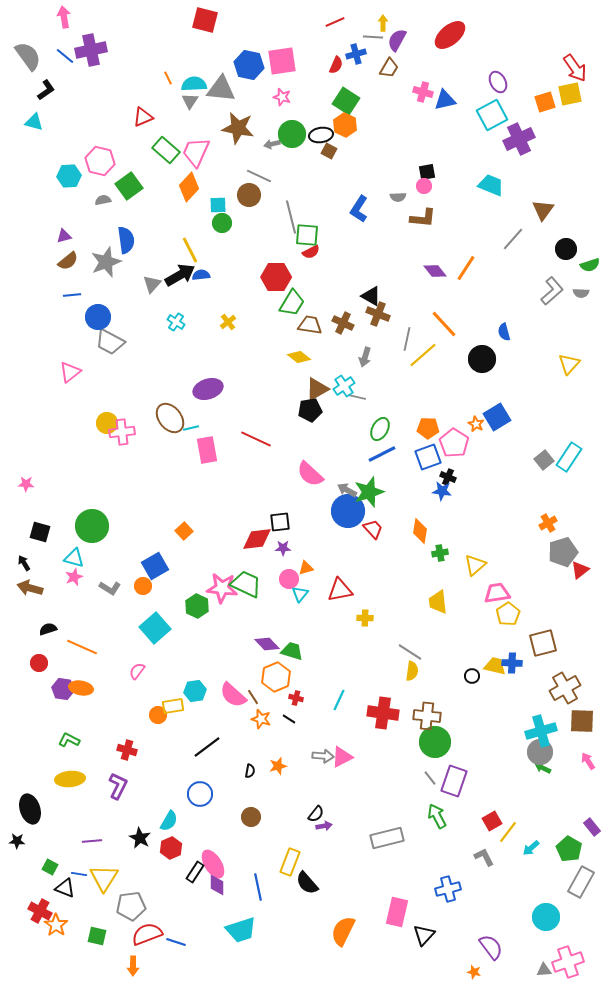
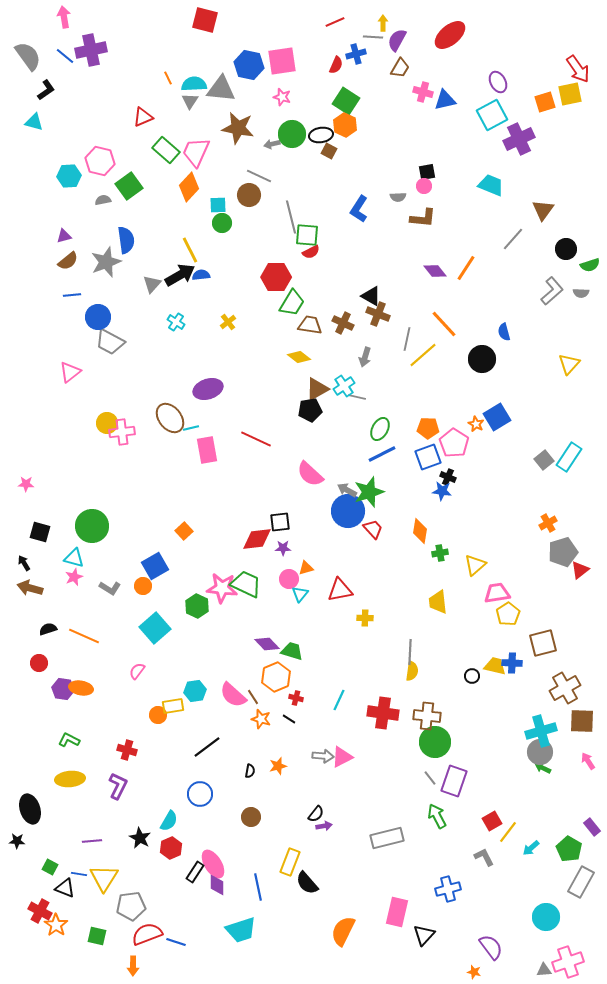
brown trapezoid at (389, 68): moved 11 px right
red arrow at (575, 68): moved 3 px right, 1 px down
orange line at (82, 647): moved 2 px right, 11 px up
gray line at (410, 652): rotated 60 degrees clockwise
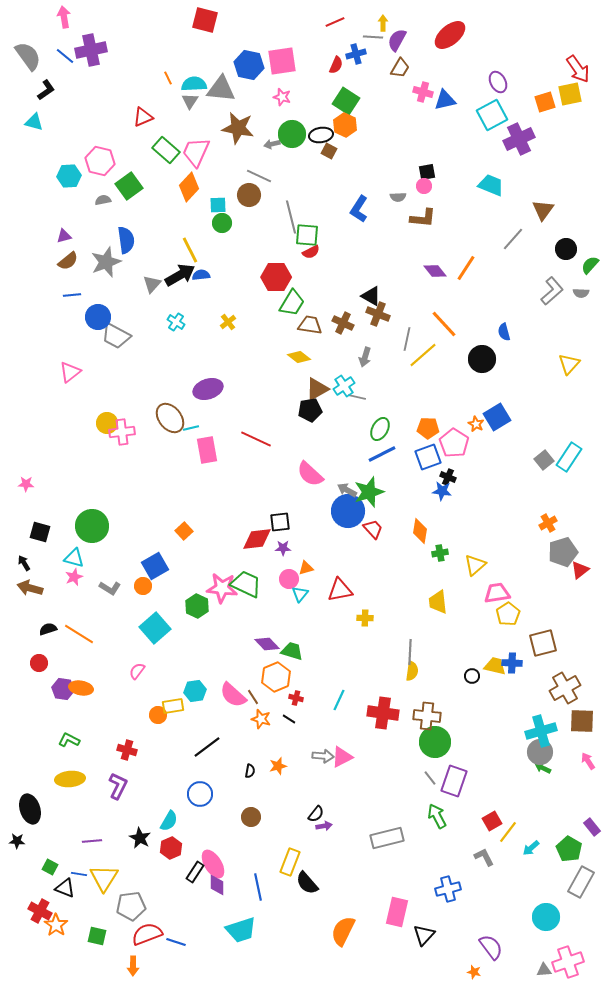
green semicircle at (590, 265): rotated 150 degrees clockwise
gray trapezoid at (110, 342): moved 6 px right, 6 px up
orange line at (84, 636): moved 5 px left, 2 px up; rotated 8 degrees clockwise
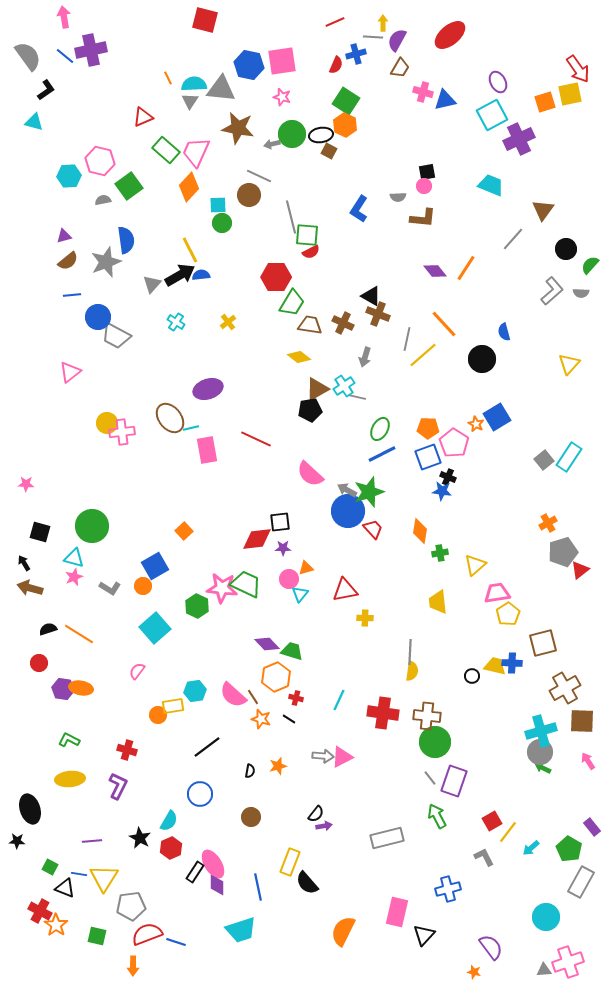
red triangle at (340, 590): moved 5 px right
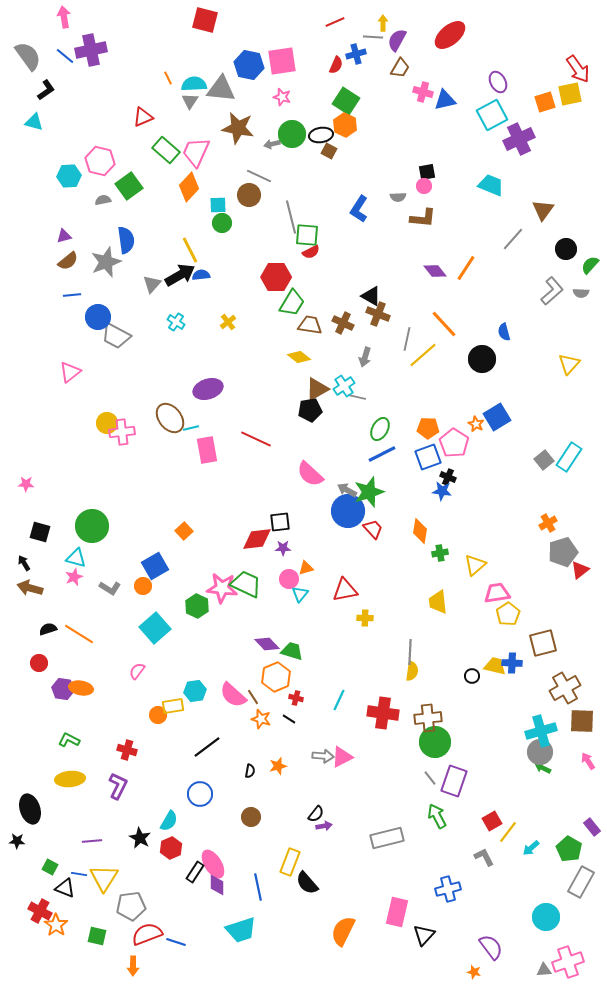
cyan triangle at (74, 558): moved 2 px right
brown cross at (427, 716): moved 1 px right, 2 px down; rotated 12 degrees counterclockwise
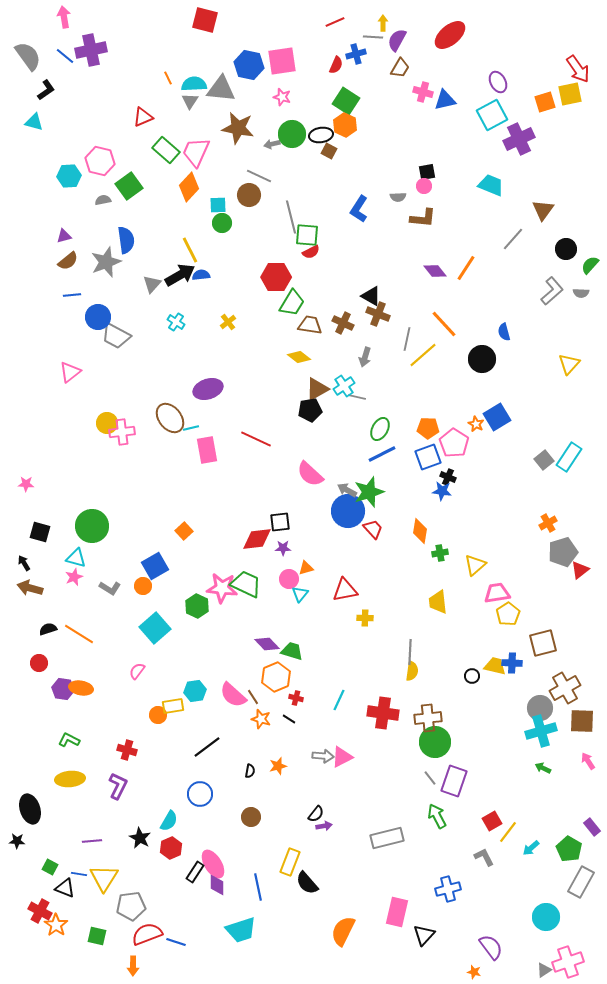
gray circle at (540, 752): moved 44 px up
gray triangle at (544, 970): rotated 28 degrees counterclockwise
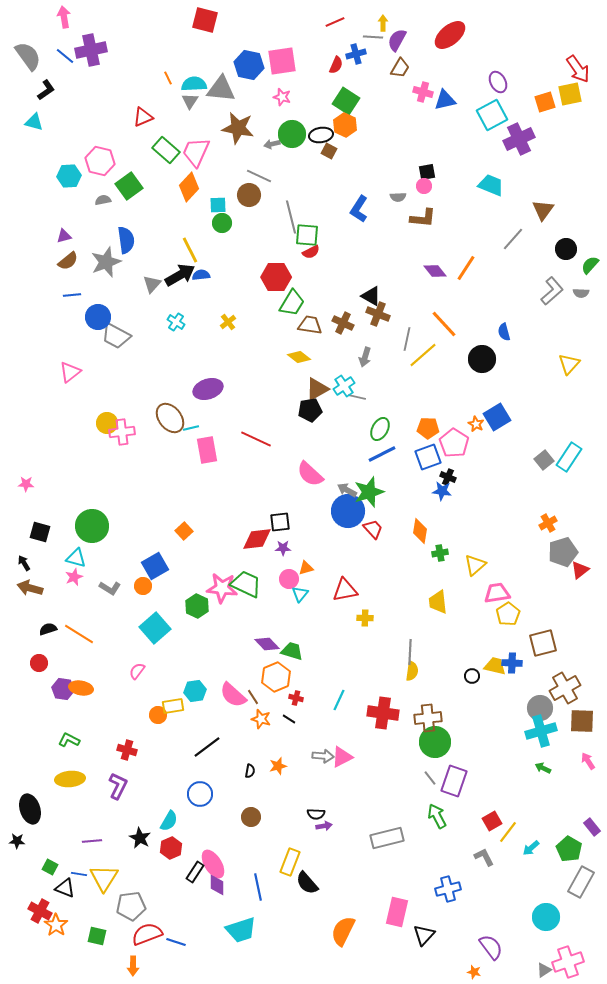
black semicircle at (316, 814): rotated 54 degrees clockwise
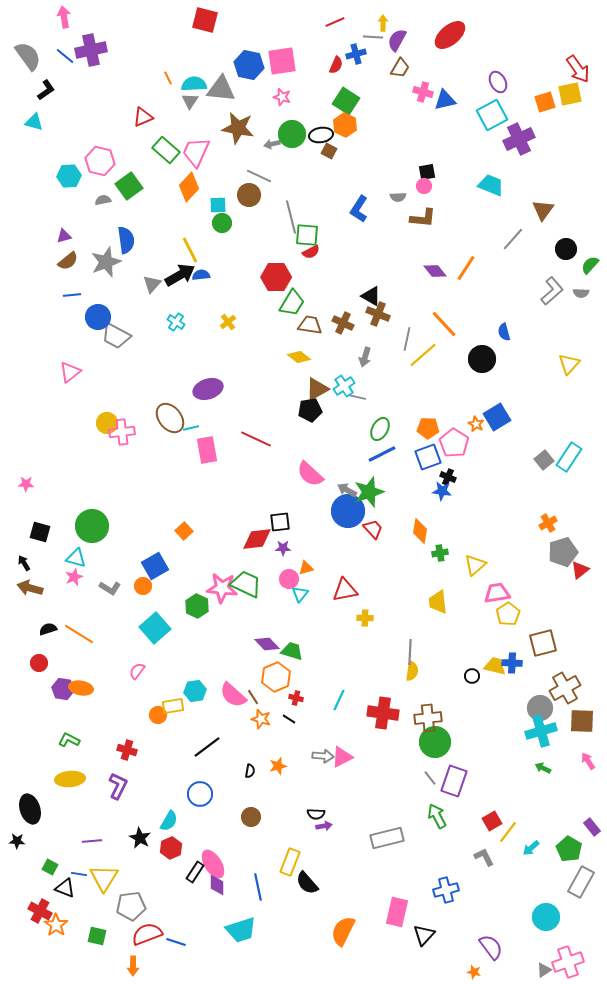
blue cross at (448, 889): moved 2 px left, 1 px down
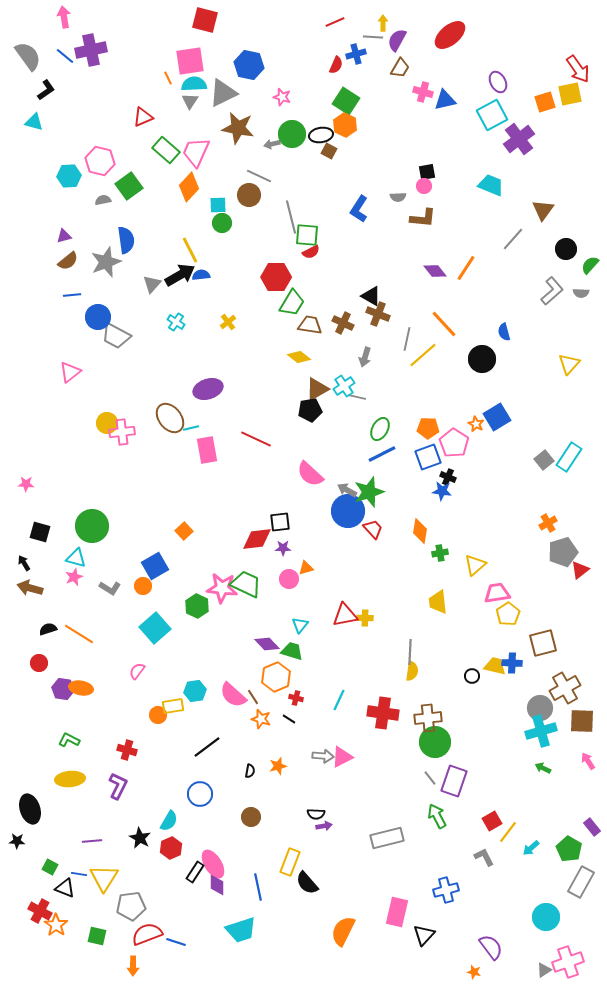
pink square at (282, 61): moved 92 px left
gray triangle at (221, 89): moved 2 px right, 4 px down; rotated 32 degrees counterclockwise
purple cross at (519, 139): rotated 12 degrees counterclockwise
red triangle at (345, 590): moved 25 px down
cyan triangle at (300, 594): moved 31 px down
